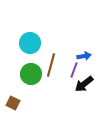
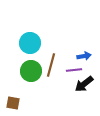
purple line: rotated 63 degrees clockwise
green circle: moved 3 px up
brown square: rotated 16 degrees counterclockwise
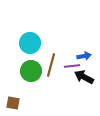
purple line: moved 2 px left, 4 px up
black arrow: moved 7 px up; rotated 66 degrees clockwise
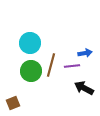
blue arrow: moved 1 px right, 3 px up
black arrow: moved 11 px down
brown square: rotated 32 degrees counterclockwise
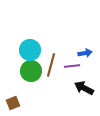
cyan circle: moved 7 px down
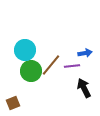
cyan circle: moved 5 px left
brown line: rotated 25 degrees clockwise
black arrow: rotated 36 degrees clockwise
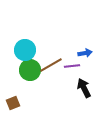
brown line: rotated 20 degrees clockwise
green circle: moved 1 px left, 1 px up
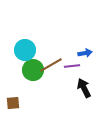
green circle: moved 3 px right
brown square: rotated 16 degrees clockwise
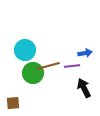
brown line: moved 3 px left, 1 px down; rotated 15 degrees clockwise
green circle: moved 3 px down
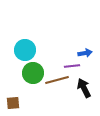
brown line: moved 9 px right, 14 px down
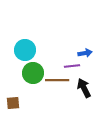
brown line: rotated 15 degrees clockwise
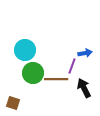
purple line: rotated 63 degrees counterclockwise
brown line: moved 1 px left, 1 px up
brown square: rotated 24 degrees clockwise
